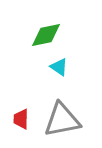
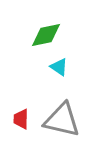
gray triangle: rotated 24 degrees clockwise
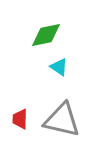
red trapezoid: moved 1 px left
